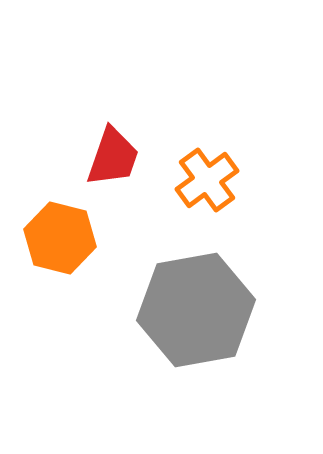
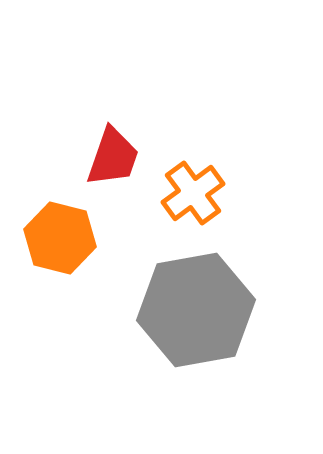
orange cross: moved 14 px left, 13 px down
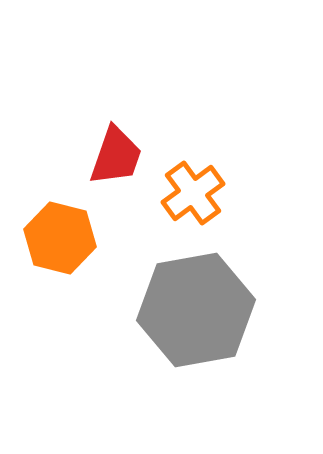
red trapezoid: moved 3 px right, 1 px up
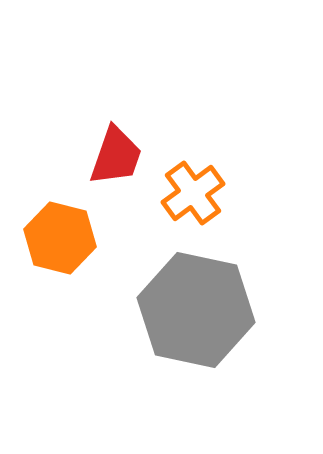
gray hexagon: rotated 22 degrees clockwise
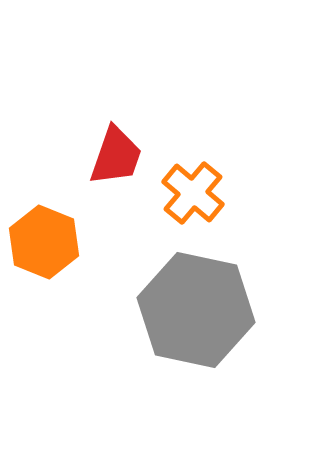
orange cross: rotated 14 degrees counterclockwise
orange hexagon: moved 16 px left, 4 px down; rotated 8 degrees clockwise
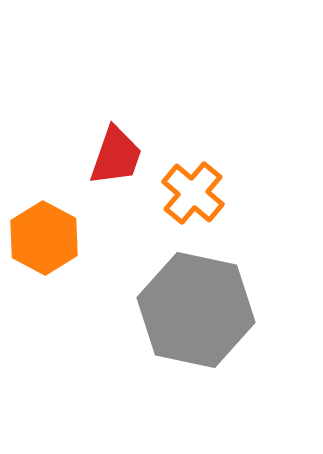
orange hexagon: moved 4 px up; rotated 6 degrees clockwise
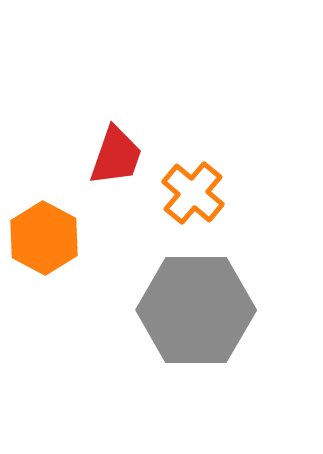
gray hexagon: rotated 12 degrees counterclockwise
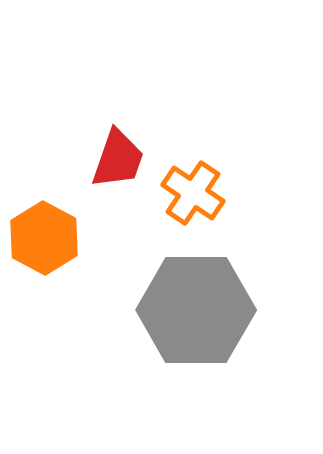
red trapezoid: moved 2 px right, 3 px down
orange cross: rotated 6 degrees counterclockwise
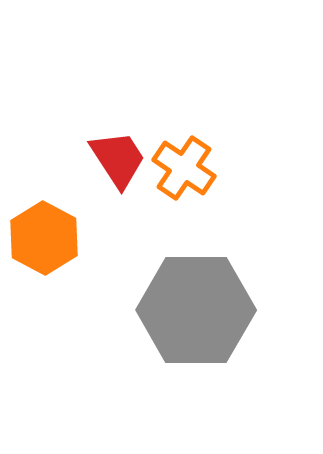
red trapezoid: rotated 52 degrees counterclockwise
orange cross: moved 9 px left, 25 px up
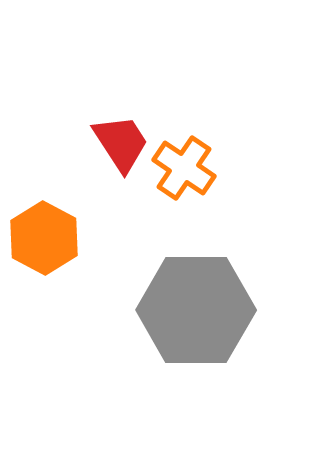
red trapezoid: moved 3 px right, 16 px up
